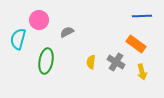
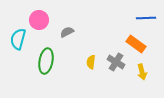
blue line: moved 4 px right, 2 px down
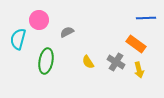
yellow semicircle: moved 3 px left; rotated 40 degrees counterclockwise
yellow arrow: moved 3 px left, 2 px up
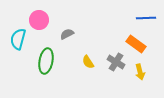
gray semicircle: moved 2 px down
yellow arrow: moved 1 px right, 2 px down
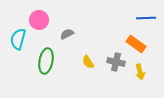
gray cross: rotated 18 degrees counterclockwise
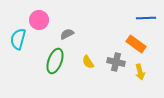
green ellipse: moved 9 px right; rotated 10 degrees clockwise
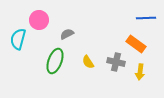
yellow arrow: rotated 21 degrees clockwise
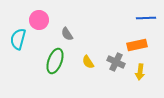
gray semicircle: rotated 96 degrees counterclockwise
orange rectangle: moved 1 px right, 1 px down; rotated 48 degrees counterclockwise
gray cross: rotated 12 degrees clockwise
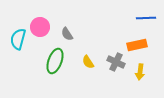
pink circle: moved 1 px right, 7 px down
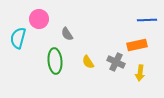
blue line: moved 1 px right, 2 px down
pink circle: moved 1 px left, 8 px up
cyan semicircle: moved 1 px up
green ellipse: rotated 25 degrees counterclockwise
yellow arrow: moved 1 px down
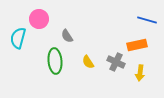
blue line: rotated 18 degrees clockwise
gray semicircle: moved 2 px down
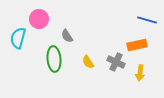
green ellipse: moved 1 px left, 2 px up
